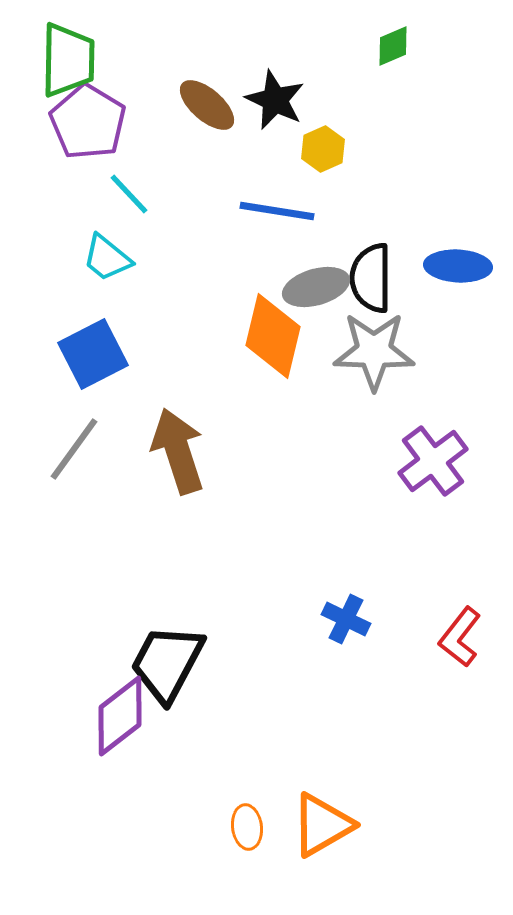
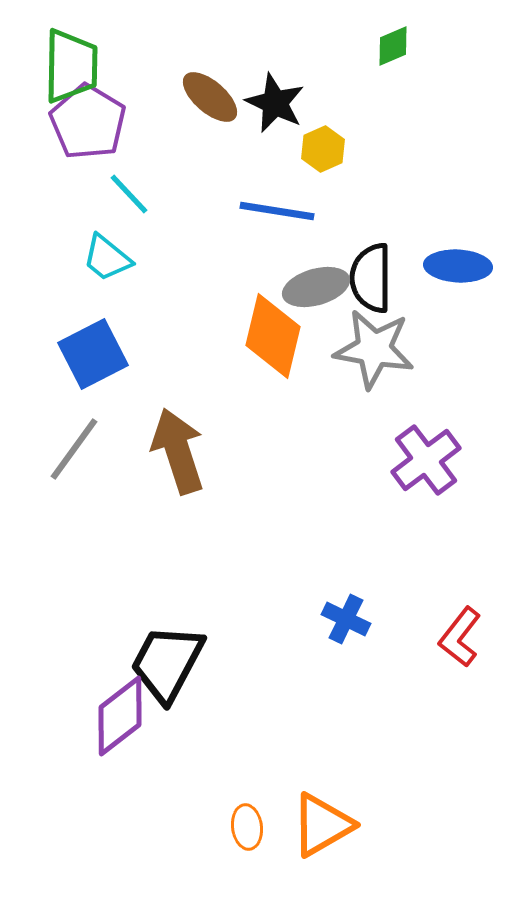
green trapezoid: moved 3 px right, 6 px down
black star: moved 3 px down
brown ellipse: moved 3 px right, 8 px up
gray star: moved 2 px up; rotated 8 degrees clockwise
purple cross: moved 7 px left, 1 px up
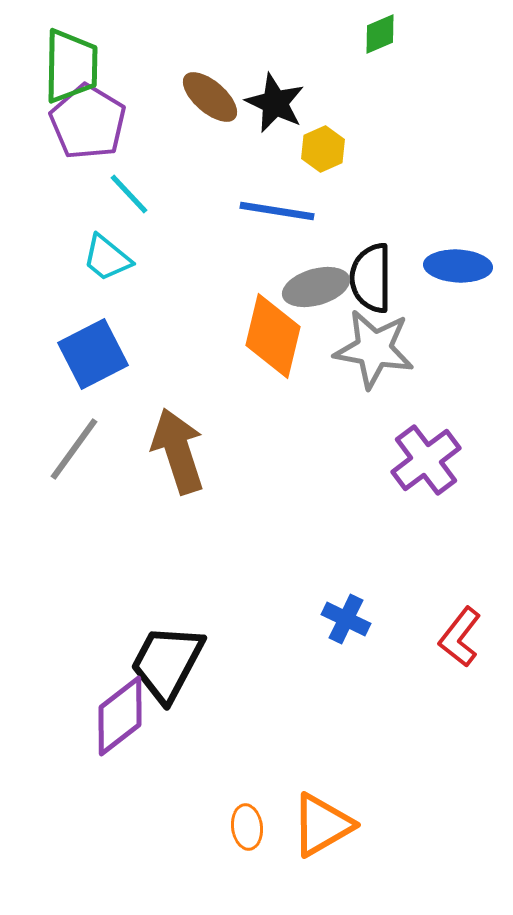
green diamond: moved 13 px left, 12 px up
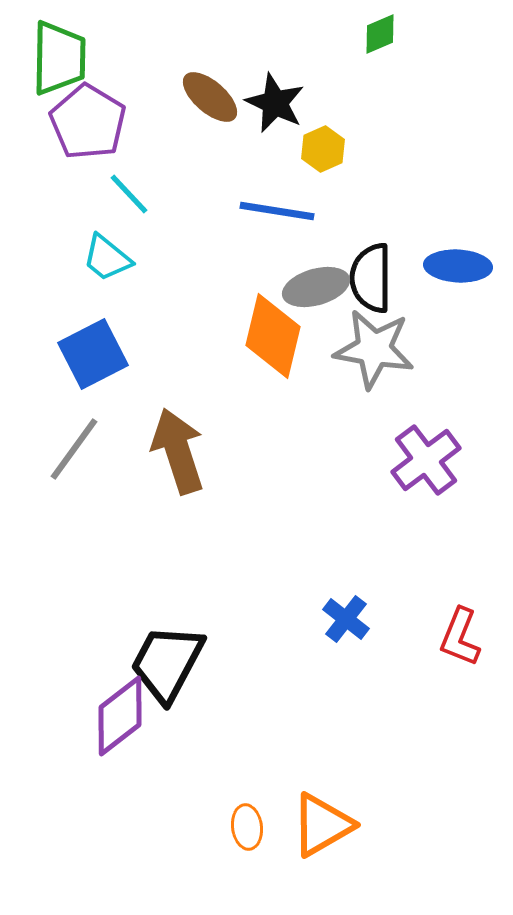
green trapezoid: moved 12 px left, 8 px up
blue cross: rotated 12 degrees clockwise
red L-shape: rotated 16 degrees counterclockwise
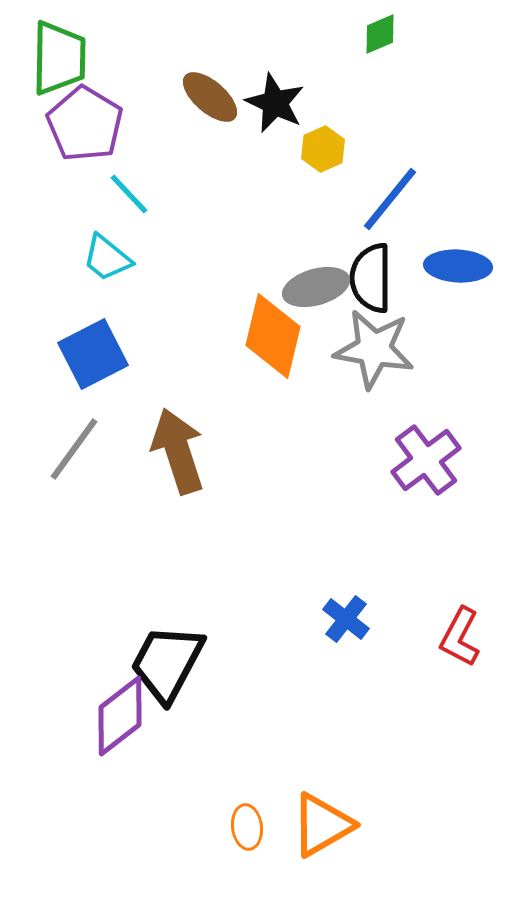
purple pentagon: moved 3 px left, 2 px down
blue line: moved 113 px right, 12 px up; rotated 60 degrees counterclockwise
red L-shape: rotated 6 degrees clockwise
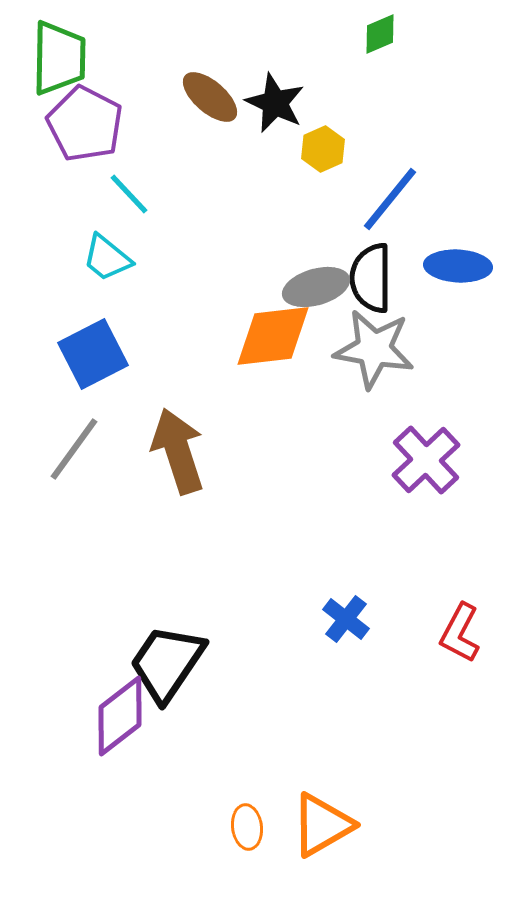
purple pentagon: rotated 4 degrees counterclockwise
orange diamond: rotated 70 degrees clockwise
purple cross: rotated 6 degrees counterclockwise
red L-shape: moved 4 px up
black trapezoid: rotated 6 degrees clockwise
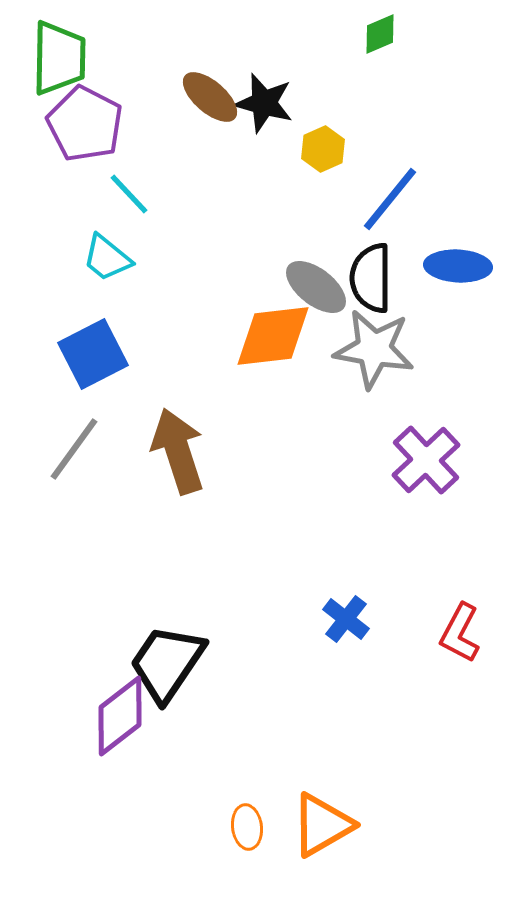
black star: moved 11 px left; rotated 10 degrees counterclockwise
gray ellipse: rotated 54 degrees clockwise
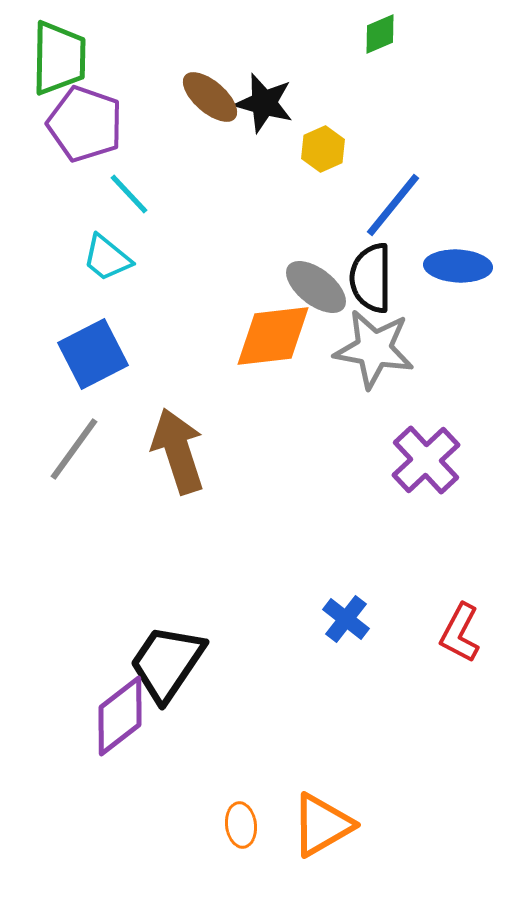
purple pentagon: rotated 8 degrees counterclockwise
blue line: moved 3 px right, 6 px down
orange ellipse: moved 6 px left, 2 px up
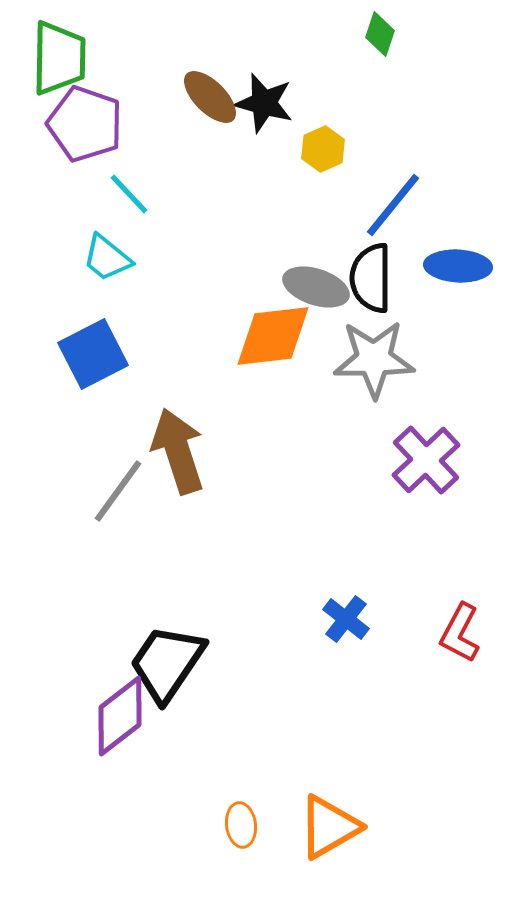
green diamond: rotated 48 degrees counterclockwise
brown ellipse: rotated 4 degrees clockwise
gray ellipse: rotated 20 degrees counterclockwise
gray star: moved 10 px down; rotated 10 degrees counterclockwise
gray line: moved 44 px right, 42 px down
orange triangle: moved 7 px right, 2 px down
